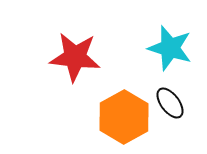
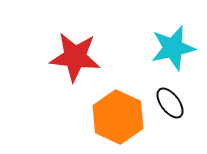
cyan star: moved 3 px right; rotated 30 degrees counterclockwise
orange hexagon: moved 6 px left; rotated 6 degrees counterclockwise
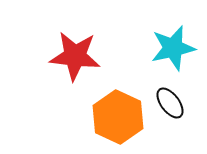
red star: moved 1 px up
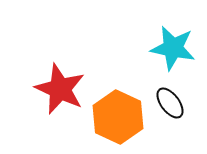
cyan star: rotated 24 degrees clockwise
red star: moved 15 px left, 33 px down; rotated 18 degrees clockwise
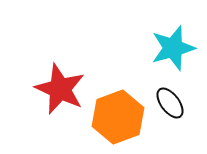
cyan star: rotated 27 degrees counterclockwise
orange hexagon: rotated 15 degrees clockwise
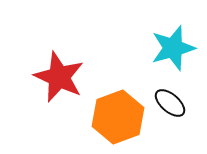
red star: moved 1 px left, 12 px up
black ellipse: rotated 12 degrees counterclockwise
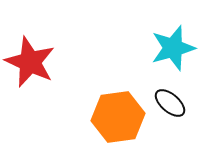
red star: moved 29 px left, 15 px up
orange hexagon: rotated 12 degrees clockwise
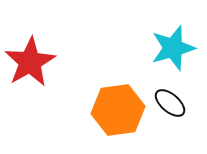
red star: rotated 18 degrees clockwise
orange hexagon: moved 7 px up
